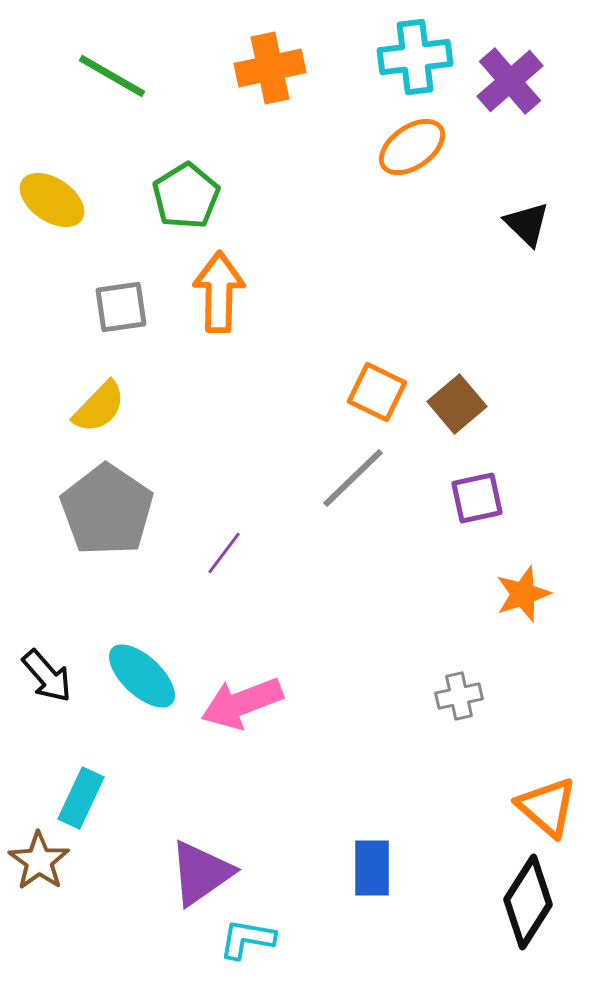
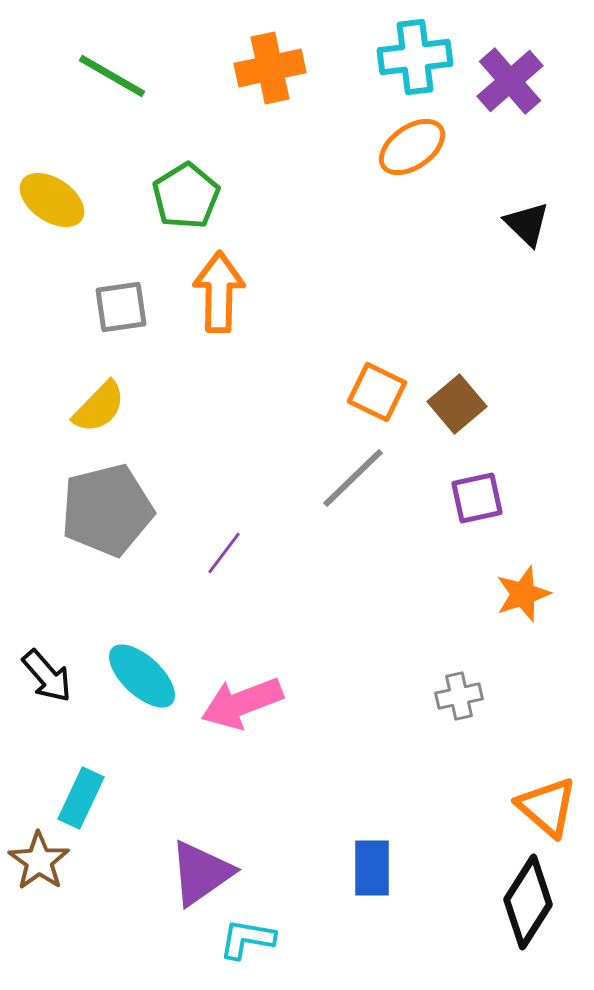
gray pentagon: rotated 24 degrees clockwise
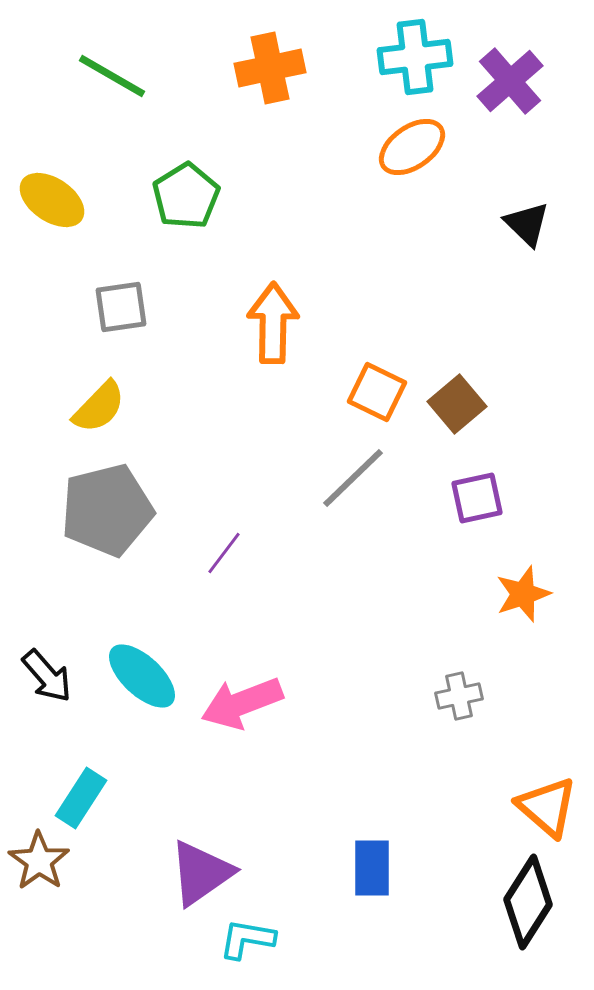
orange arrow: moved 54 px right, 31 px down
cyan rectangle: rotated 8 degrees clockwise
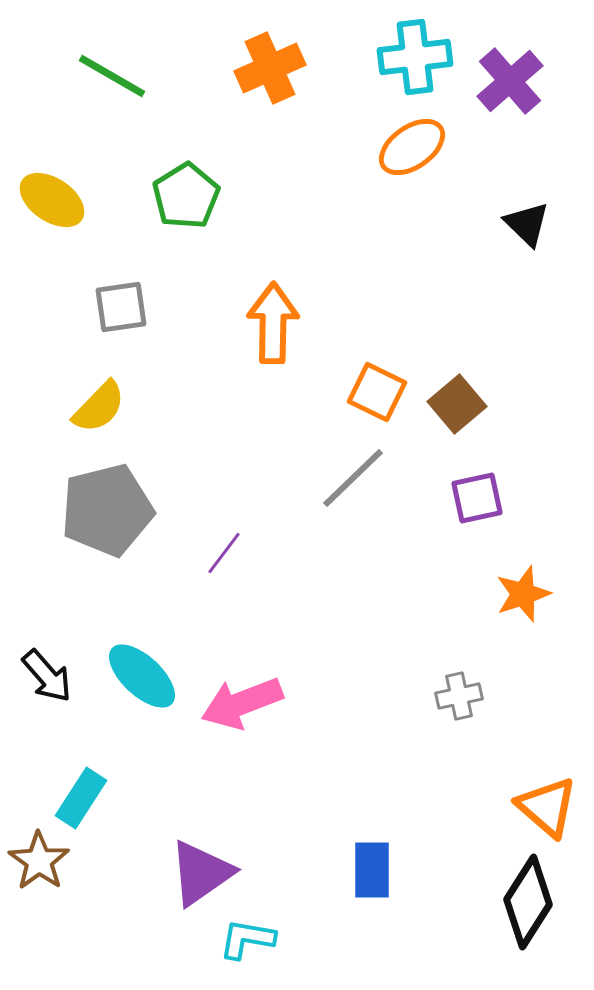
orange cross: rotated 12 degrees counterclockwise
blue rectangle: moved 2 px down
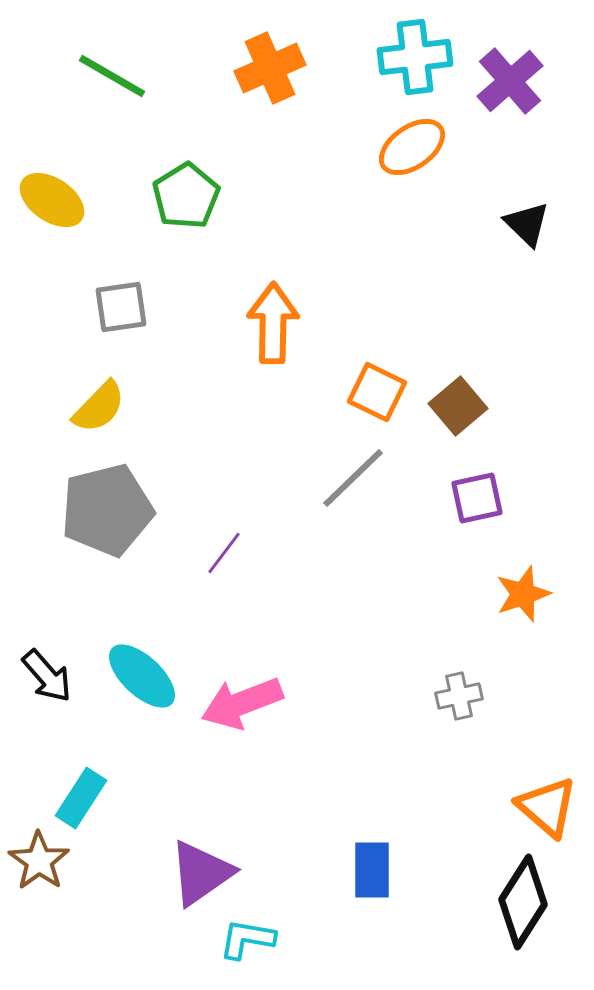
brown square: moved 1 px right, 2 px down
black diamond: moved 5 px left
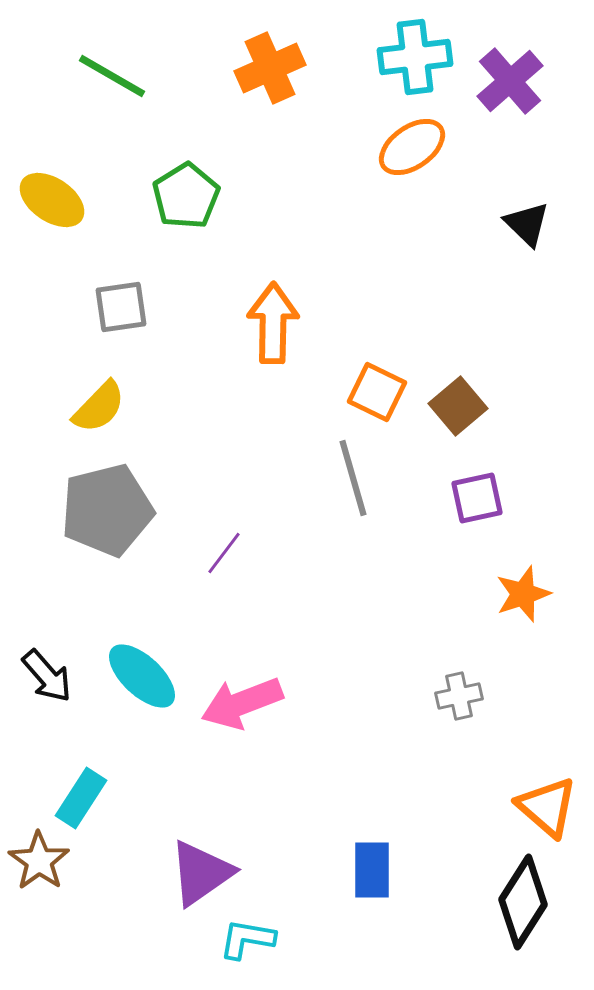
gray line: rotated 62 degrees counterclockwise
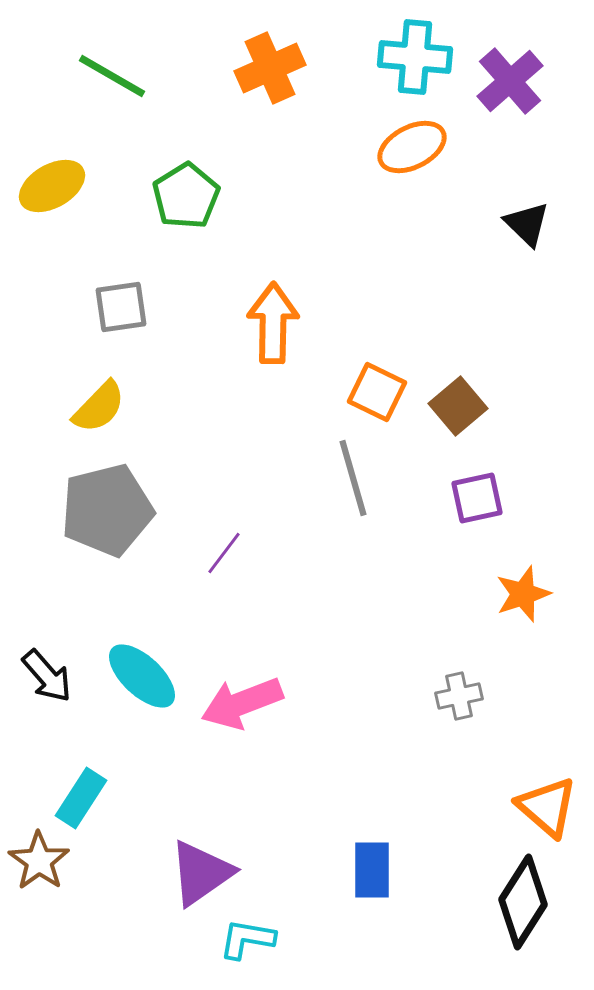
cyan cross: rotated 12 degrees clockwise
orange ellipse: rotated 8 degrees clockwise
yellow ellipse: moved 14 px up; rotated 64 degrees counterclockwise
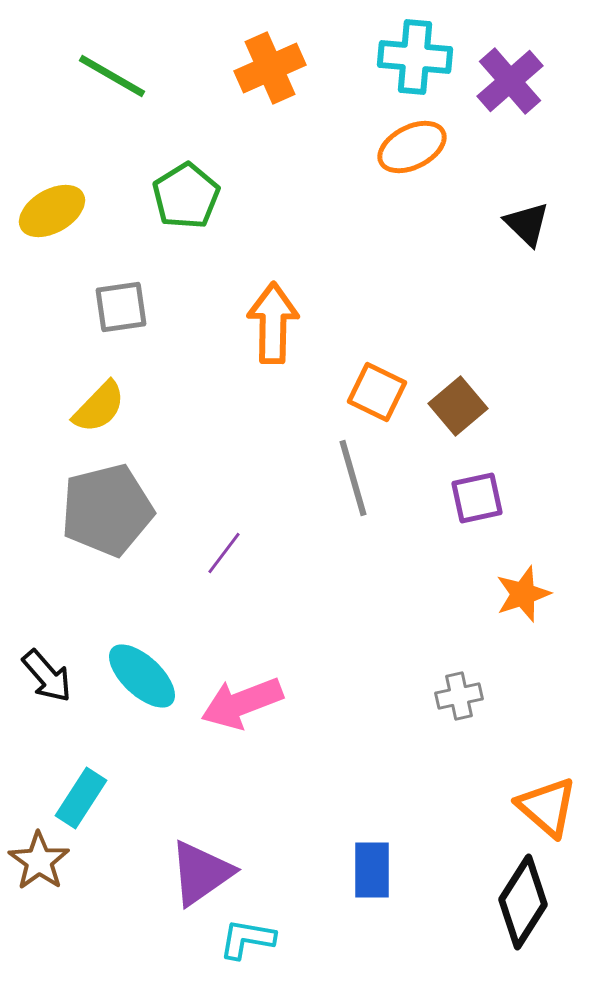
yellow ellipse: moved 25 px down
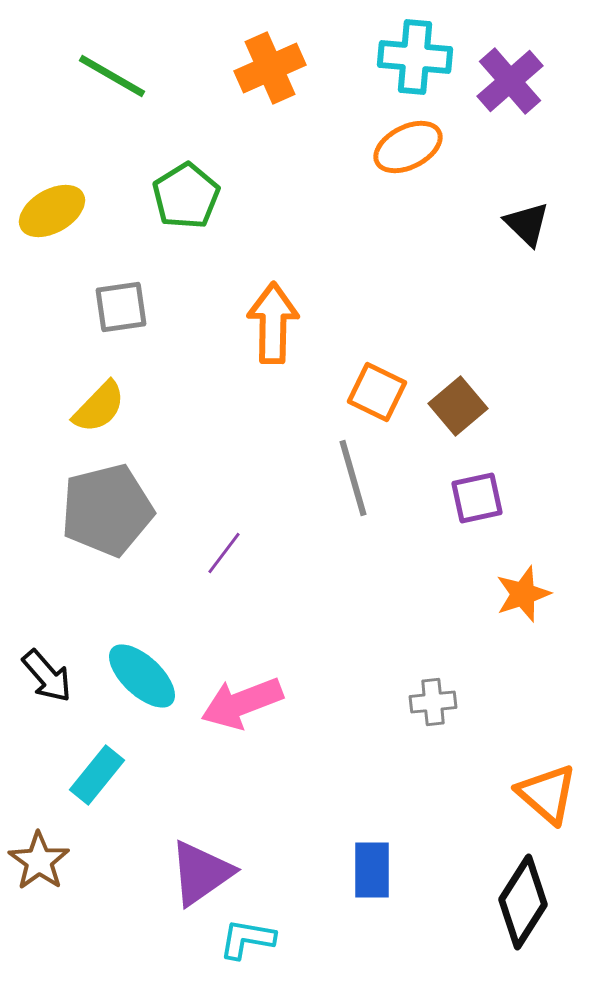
orange ellipse: moved 4 px left
gray cross: moved 26 px left, 6 px down; rotated 6 degrees clockwise
cyan rectangle: moved 16 px right, 23 px up; rotated 6 degrees clockwise
orange triangle: moved 13 px up
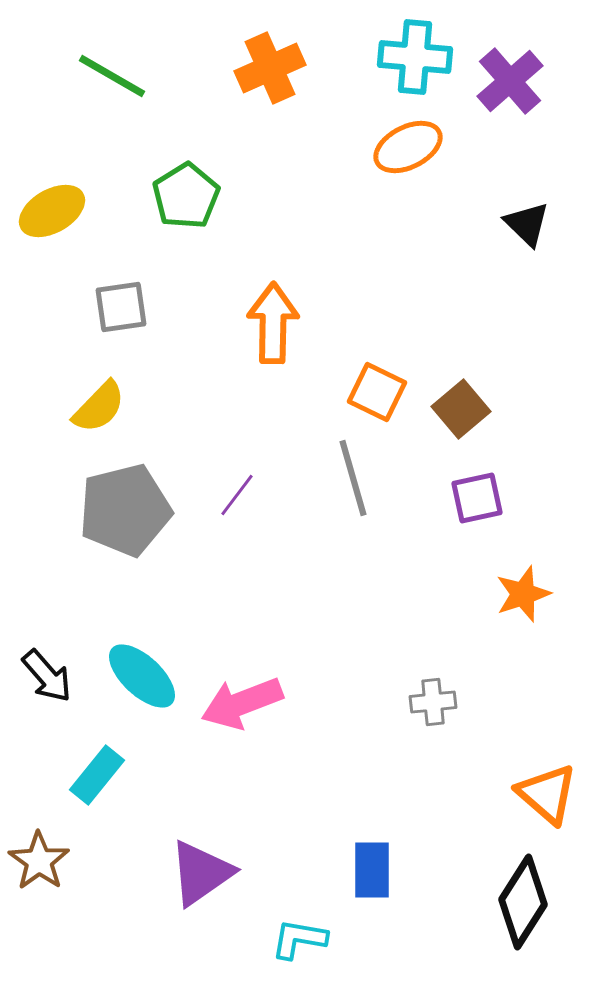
brown square: moved 3 px right, 3 px down
gray pentagon: moved 18 px right
purple line: moved 13 px right, 58 px up
cyan L-shape: moved 52 px right
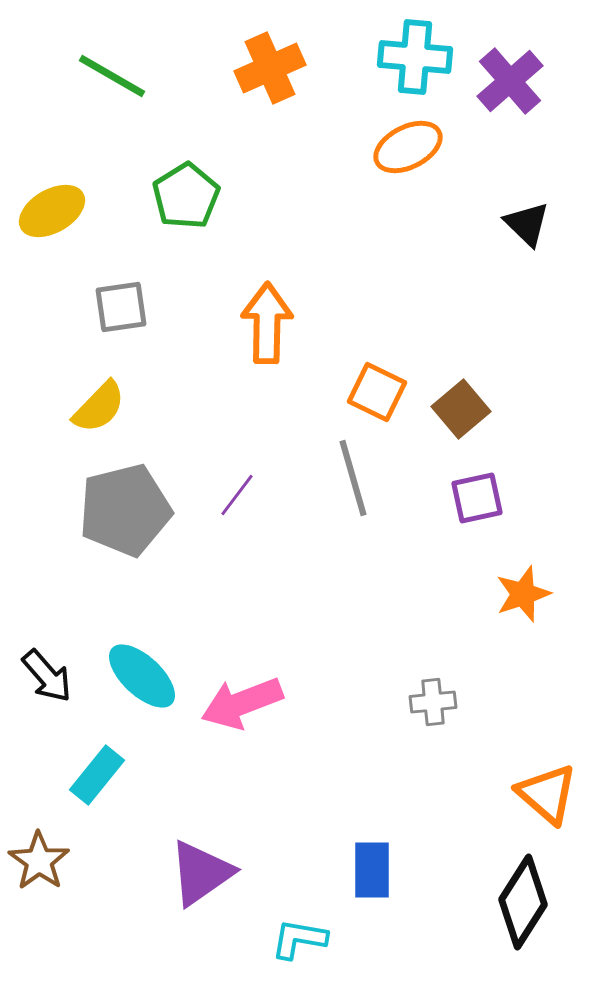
orange arrow: moved 6 px left
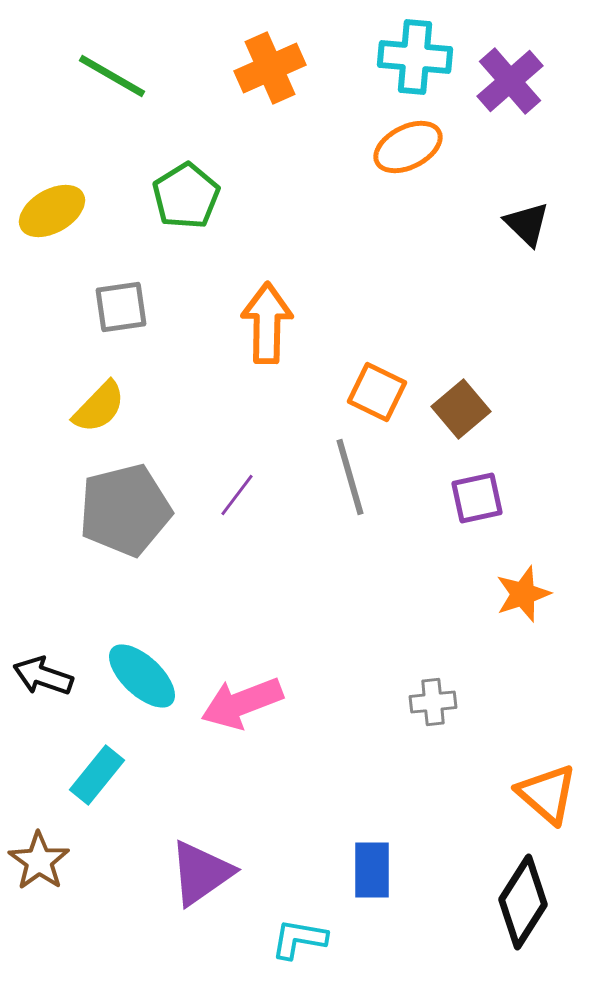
gray line: moved 3 px left, 1 px up
black arrow: moved 4 px left; rotated 150 degrees clockwise
